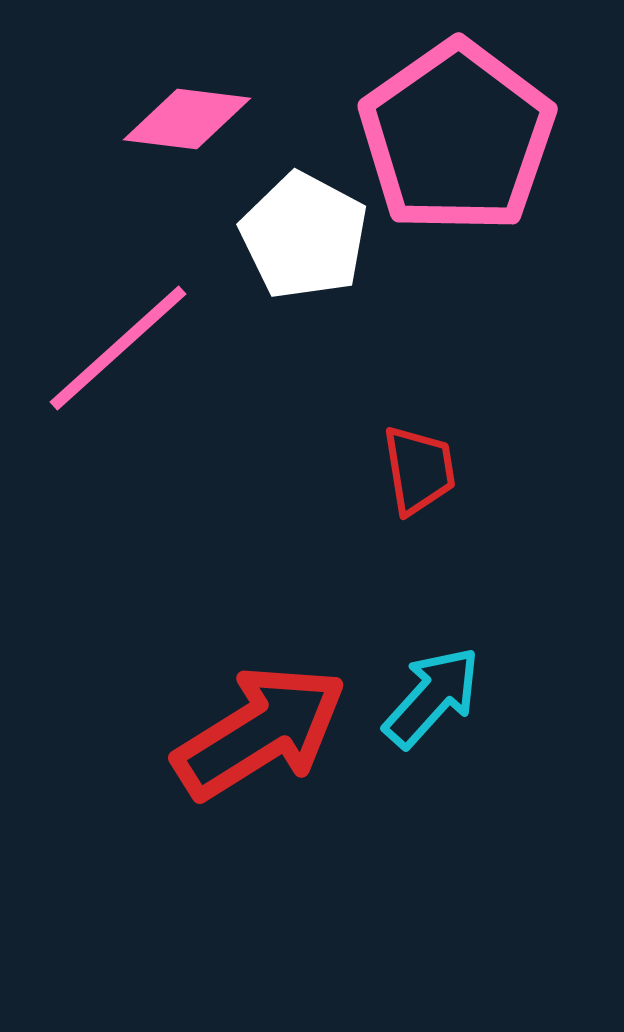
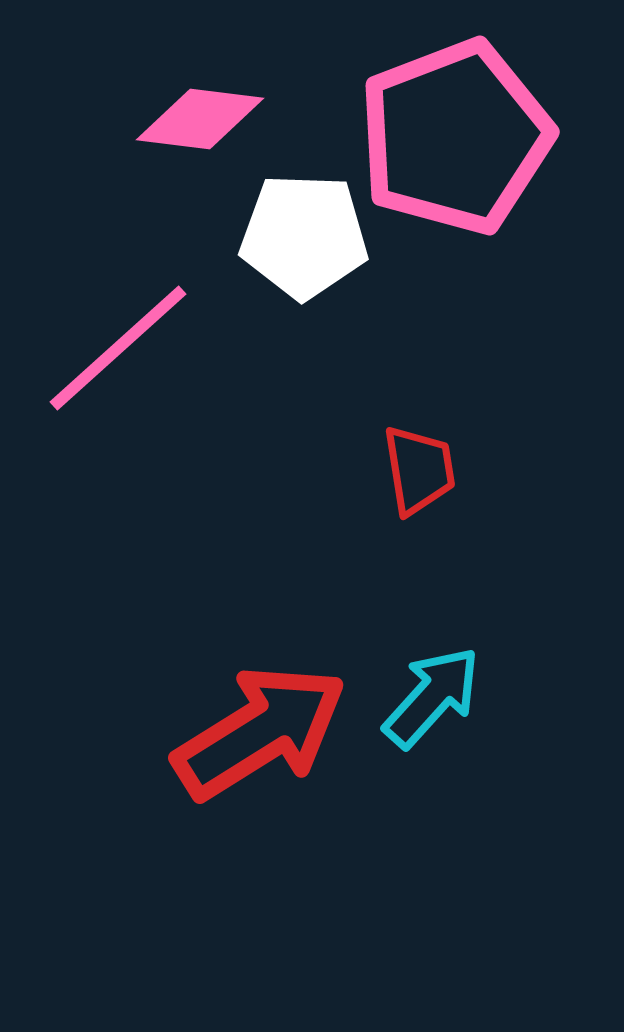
pink diamond: moved 13 px right
pink pentagon: moved 2 px left; rotated 14 degrees clockwise
white pentagon: rotated 26 degrees counterclockwise
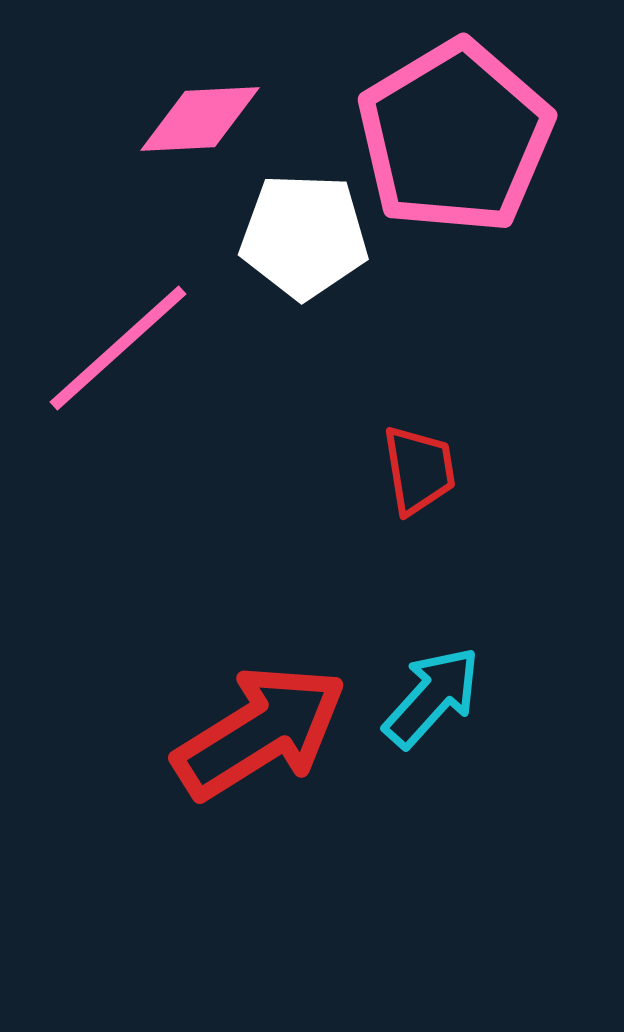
pink diamond: rotated 10 degrees counterclockwise
pink pentagon: rotated 10 degrees counterclockwise
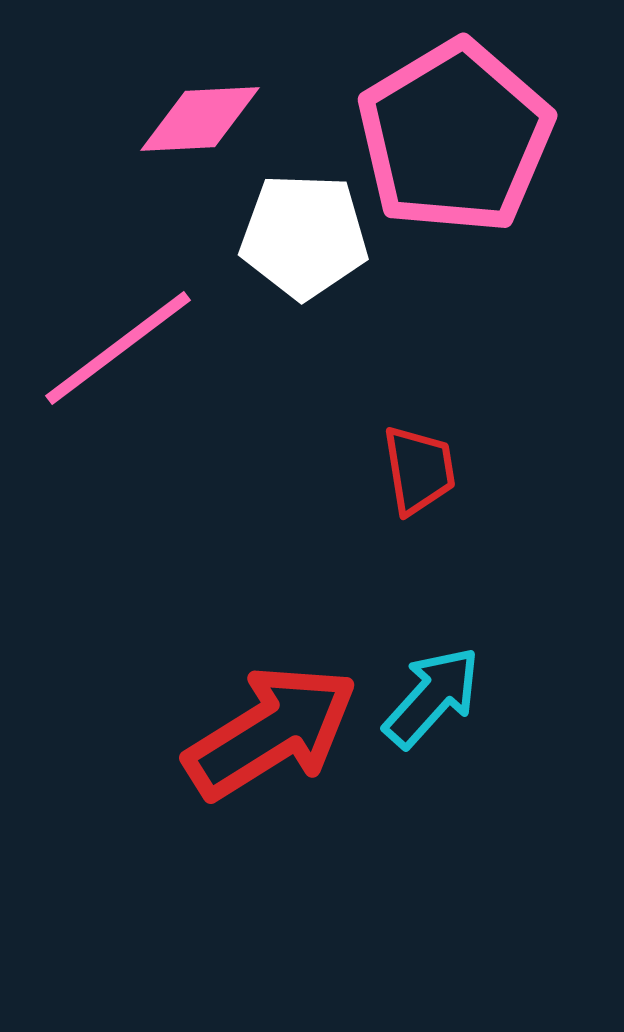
pink line: rotated 5 degrees clockwise
red arrow: moved 11 px right
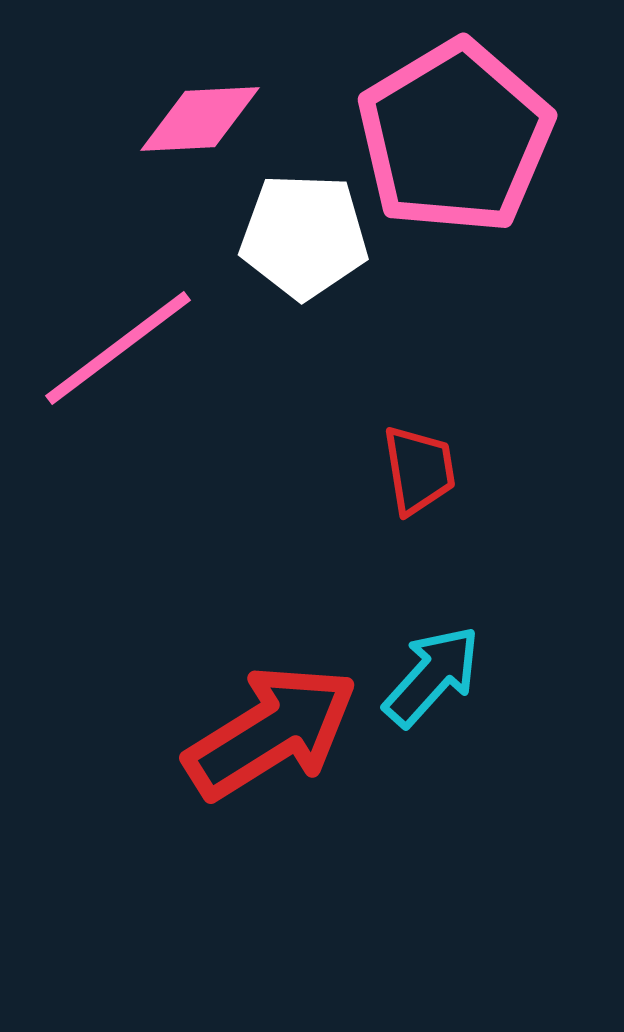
cyan arrow: moved 21 px up
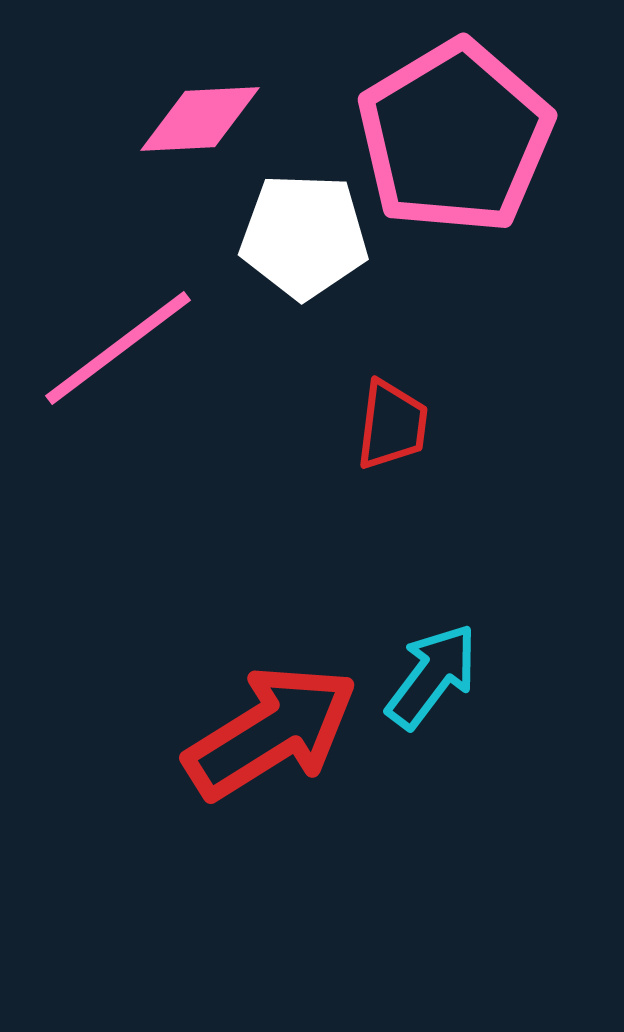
red trapezoid: moved 27 px left, 45 px up; rotated 16 degrees clockwise
cyan arrow: rotated 5 degrees counterclockwise
